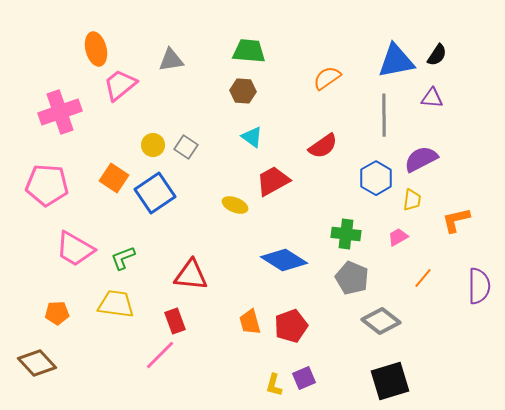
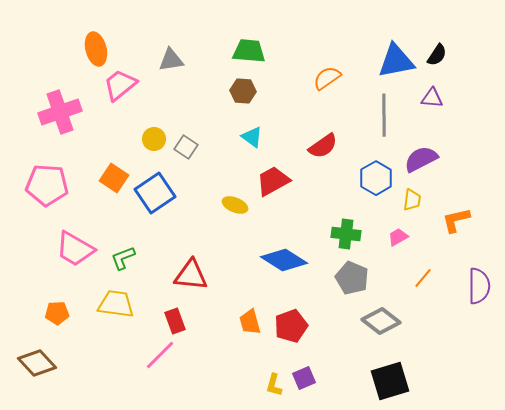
yellow circle at (153, 145): moved 1 px right, 6 px up
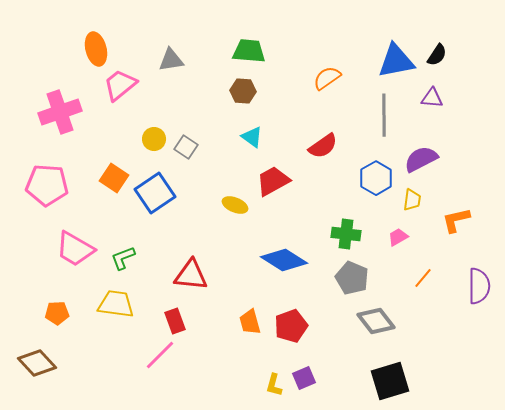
gray diamond at (381, 321): moved 5 px left; rotated 15 degrees clockwise
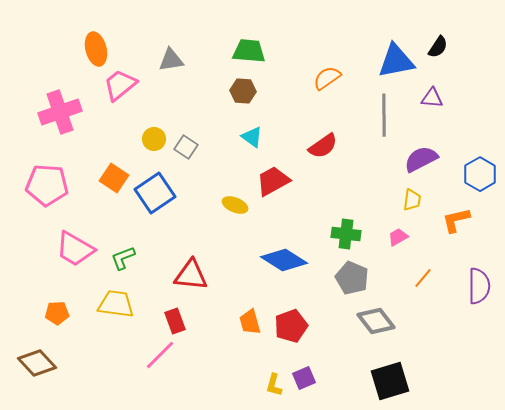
black semicircle at (437, 55): moved 1 px right, 8 px up
blue hexagon at (376, 178): moved 104 px right, 4 px up
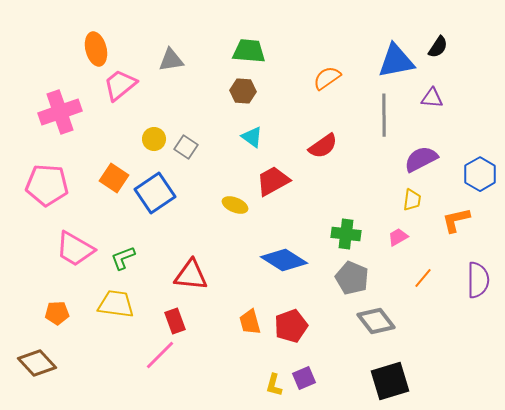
purple semicircle at (479, 286): moved 1 px left, 6 px up
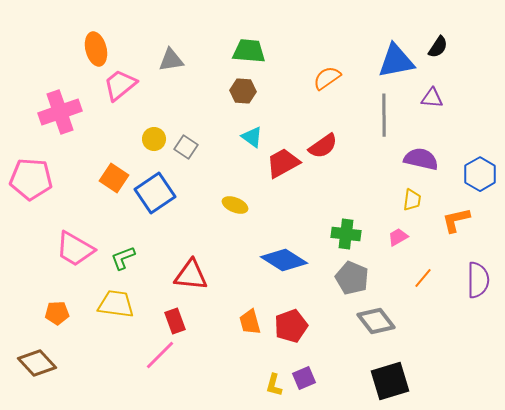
purple semicircle at (421, 159): rotated 40 degrees clockwise
red trapezoid at (273, 181): moved 10 px right, 18 px up
pink pentagon at (47, 185): moved 16 px left, 6 px up
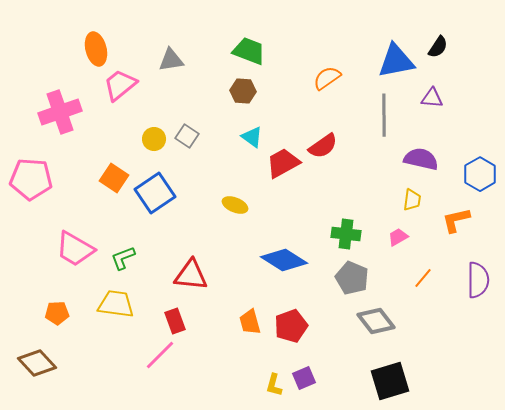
green trapezoid at (249, 51): rotated 16 degrees clockwise
gray square at (186, 147): moved 1 px right, 11 px up
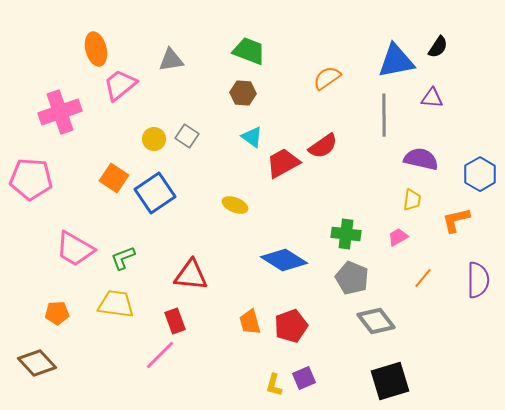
brown hexagon at (243, 91): moved 2 px down
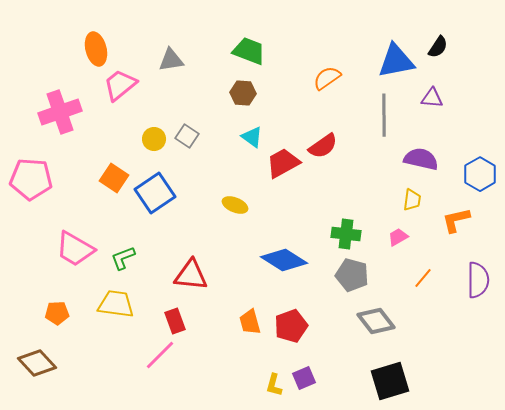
gray pentagon at (352, 278): moved 3 px up; rotated 8 degrees counterclockwise
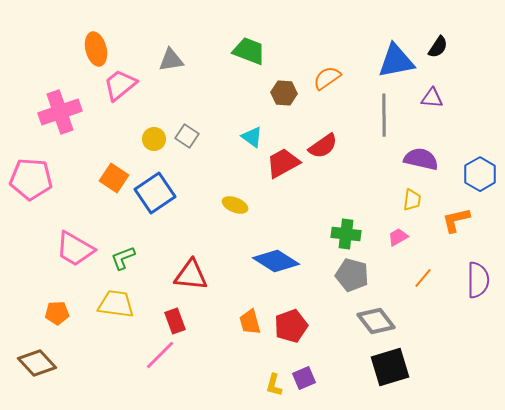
brown hexagon at (243, 93): moved 41 px right
blue diamond at (284, 260): moved 8 px left, 1 px down
black square at (390, 381): moved 14 px up
